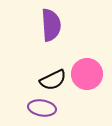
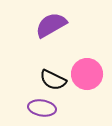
purple semicircle: rotated 116 degrees counterclockwise
black semicircle: rotated 52 degrees clockwise
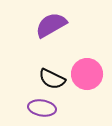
black semicircle: moved 1 px left, 1 px up
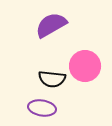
pink circle: moved 2 px left, 8 px up
black semicircle: rotated 20 degrees counterclockwise
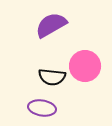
black semicircle: moved 2 px up
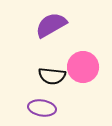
pink circle: moved 2 px left, 1 px down
black semicircle: moved 1 px up
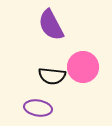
purple semicircle: rotated 88 degrees counterclockwise
purple ellipse: moved 4 px left
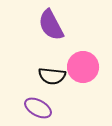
purple ellipse: rotated 20 degrees clockwise
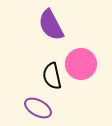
pink circle: moved 2 px left, 3 px up
black semicircle: rotated 72 degrees clockwise
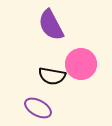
black semicircle: rotated 68 degrees counterclockwise
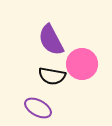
purple semicircle: moved 15 px down
pink circle: moved 1 px right
